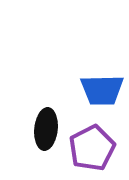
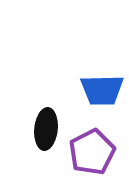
purple pentagon: moved 4 px down
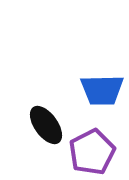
black ellipse: moved 4 px up; rotated 42 degrees counterclockwise
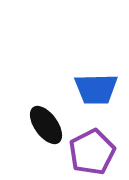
blue trapezoid: moved 6 px left, 1 px up
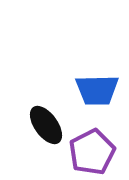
blue trapezoid: moved 1 px right, 1 px down
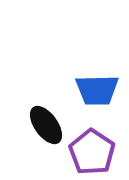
purple pentagon: rotated 12 degrees counterclockwise
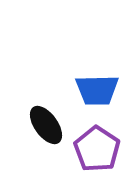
purple pentagon: moved 5 px right, 3 px up
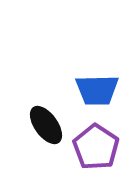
purple pentagon: moved 1 px left, 2 px up
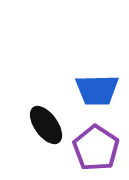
purple pentagon: moved 1 px down
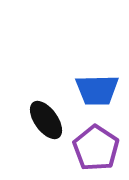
black ellipse: moved 5 px up
